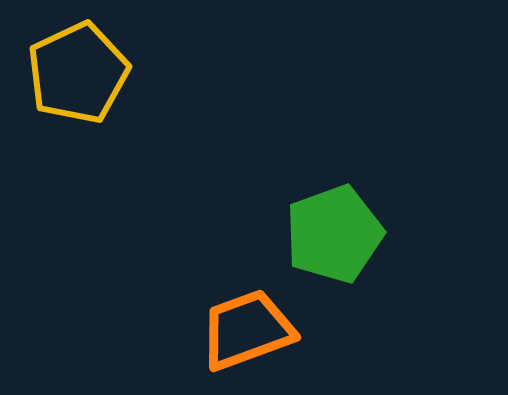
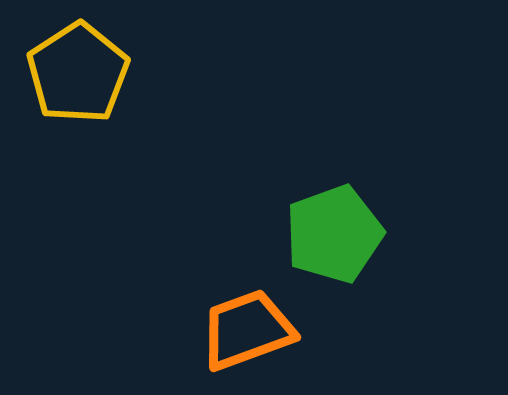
yellow pentagon: rotated 8 degrees counterclockwise
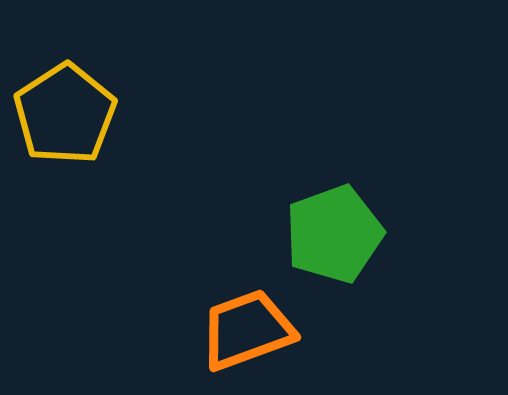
yellow pentagon: moved 13 px left, 41 px down
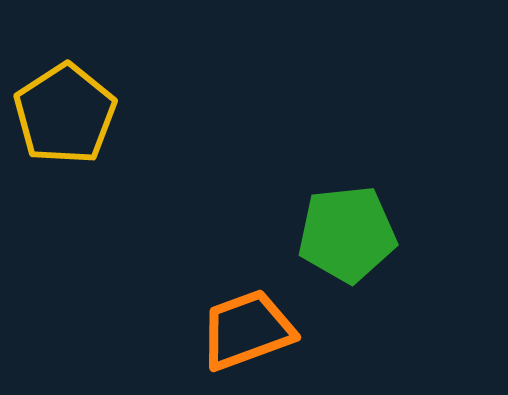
green pentagon: moved 13 px right; rotated 14 degrees clockwise
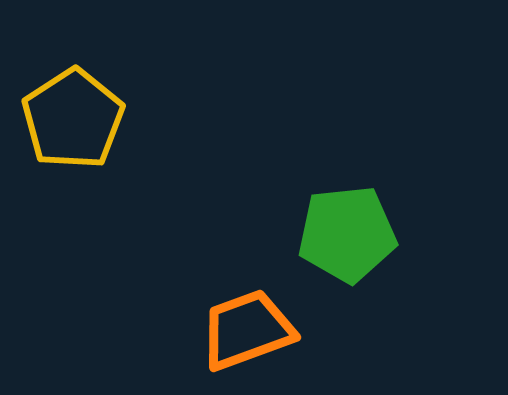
yellow pentagon: moved 8 px right, 5 px down
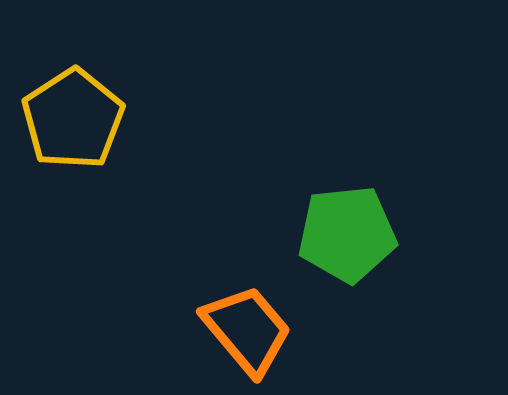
orange trapezoid: rotated 70 degrees clockwise
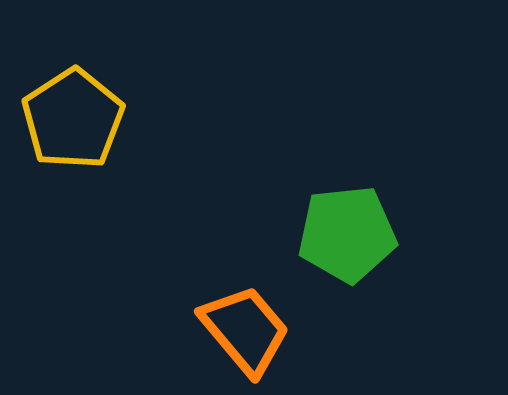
orange trapezoid: moved 2 px left
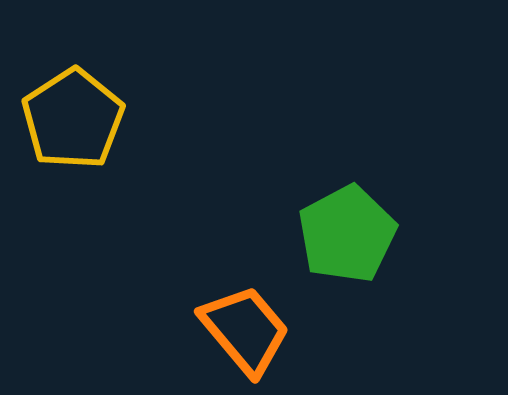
green pentagon: rotated 22 degrees counterclockwise
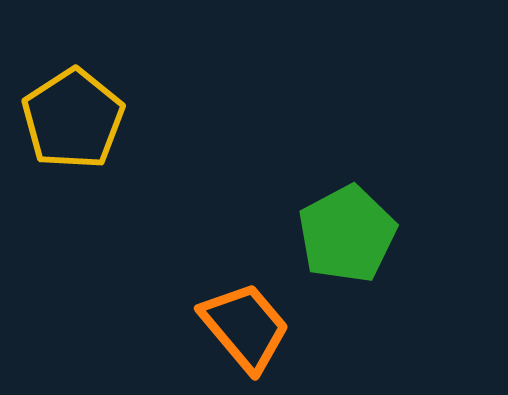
orange trapezoid: moved 3 px up
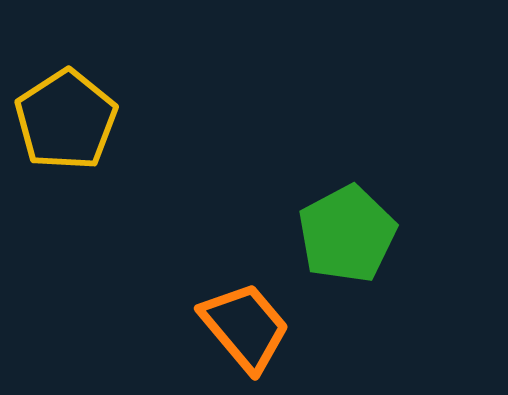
yellow pentagon: moved 7 px left, 1 px down
